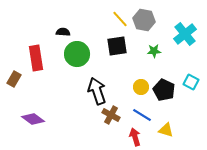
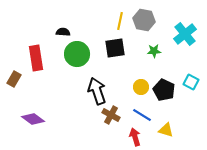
yellow line: moved 2 px down; rotated 54 degrees clockwise
black square: moved 2 px left, 2 px down
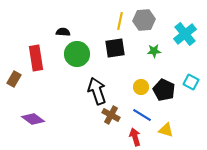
gray hexagon: rotated 15 degrees counterclockwise
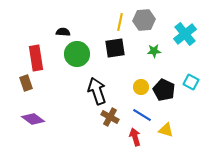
yellow line: moved 1 px down
brown rectangle: moved 12 px right, 4 px down; rotated 49 degrees counterclockwise
brown cross: moved 1 px left, 2 px down
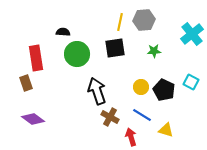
cyan cross: moved 7 px right
red arrow: moved 4 px left
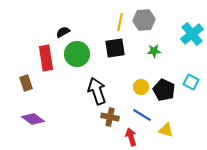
black semicircle: rotated 32 degrees counterclockwise
red rectangle: moved 10 px right
brown cross: rotated 18 degrees counterclockwise
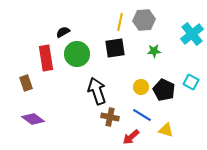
red arrow: rotated 114 degrees counterclockwise
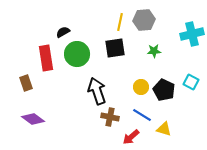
cyan cross: rotated 25 degrees clockwise
yellow triangle: moved 2 px left, 1 px up
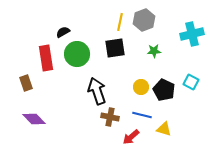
gray hexagon: rotated 15 degrees counterclockwise
blue line: rotated 18 degrees counterclockwise
purple diamond: moved 1 px right; rotated 10 degrees clockwise
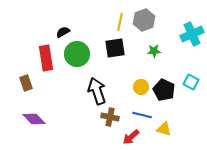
cyan cross: rotated 10 degrees counterclockwise
